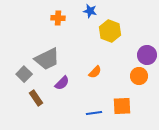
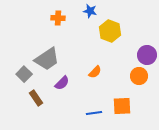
gray trapezoid: rotated 8 degrees counterclockwise
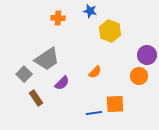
orange square: moved 7 px left, 2 px up
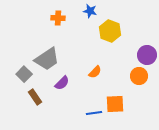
brown rectangle: moved 1 px left, 1 px up
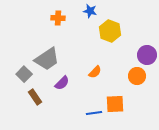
orange circle: moved 2 px left
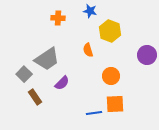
orange semicircle: moved 7 px left, 22 px up; rotated 120 degrees clockwise
orange circle: moved 26 px left
